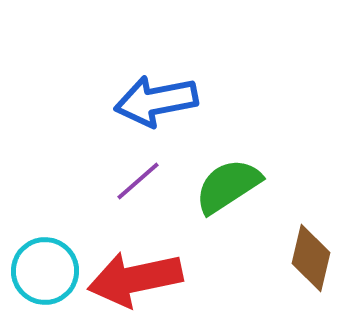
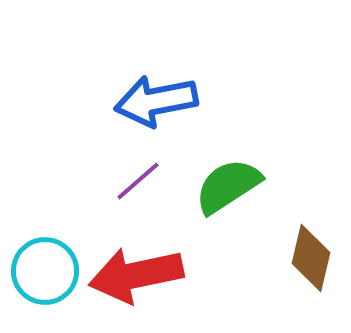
red arrow: moved 1 px right, 4 px up
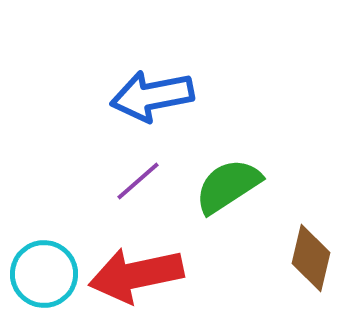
blue arrow: moved 4 px left, 5 px up
cyan circle: moved 1 px left, 3 px down
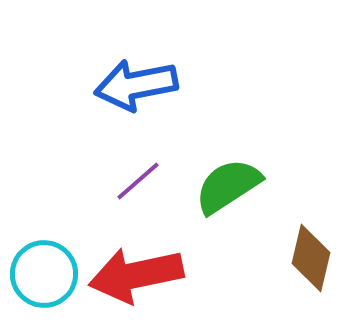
blue arrow: moved 16 px left, 11 px up
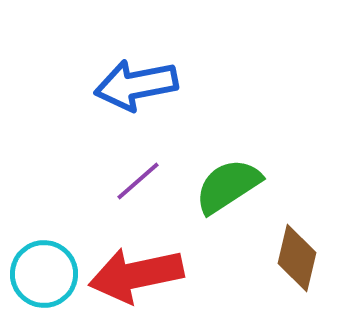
brown diamond: moved 14 px left
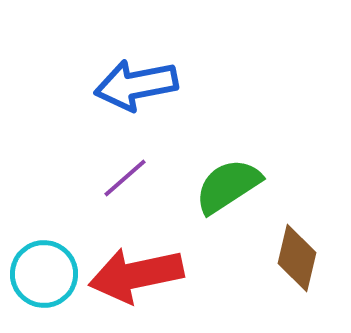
purple line: moved 13 px left, 3 px up
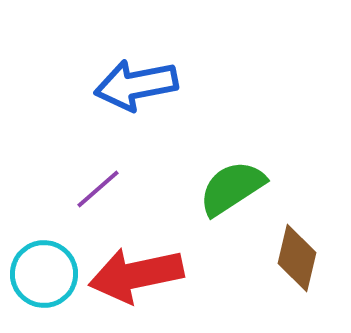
purple line: moved 27 px left, 11 px down
green semicircle: moved 4 px right, 2 px down
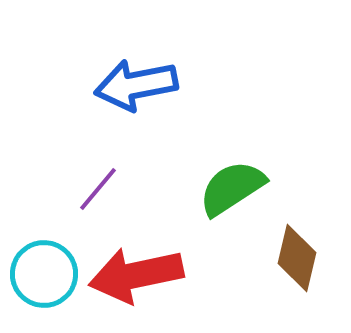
purple line: rotated 9 degrees counterclockwise
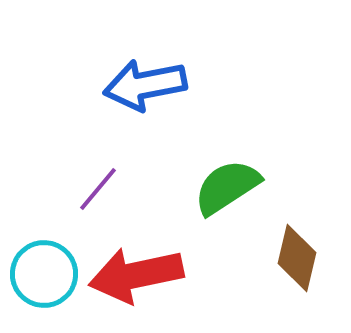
blue arrow: moved 9 px right
green semicircle: moved 5 px left, 1 px up
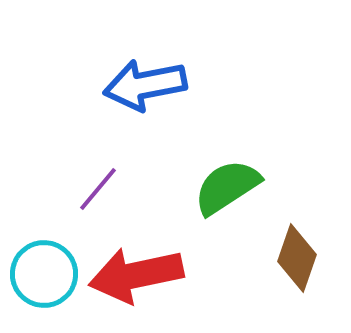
brown diamond: rotated 6 degrees clockwise
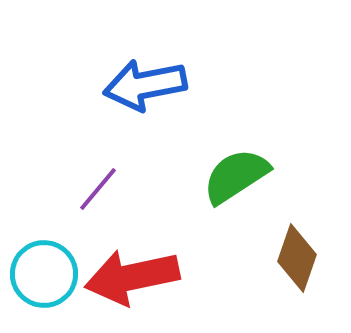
green semicircle: moved 9 px right, 11 px up
red arrow: moved 4 px left, 2 px down
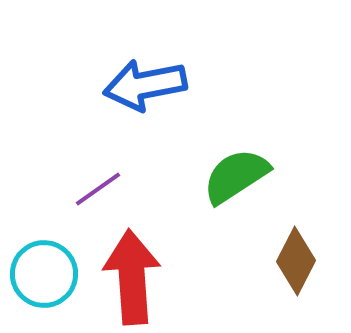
purple line: rotated 15 degrees clockwise
brown diamond: moved 1 px left, 3 px down; rotated 8 degrees clockwise
red arrow: rotated 98 degrees clockwise
